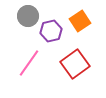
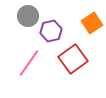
orange square: moved 12 px right, 2 px down
red square: moved 2 px left, 5 px up
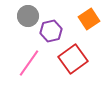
orange square: moved 3 px left, 4 px up
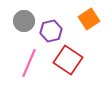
gray circle: moved 4 px left, 5 px down
red square: moved 5 px left, 1 px down; rotated 20 degrees counterclockwise
pink line: rotated 12 degrees counterclockwise
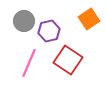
purple hexagon: moved 2 px left
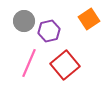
red square: moved 3 px left, 5 px down; rotated 16 degrees clockwise
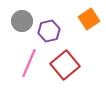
gray circle: moved 2 px left
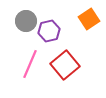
gray circle: moved 4 px right
pink line: moved 1 px right, 1 px down
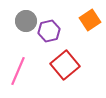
orange square: moved 1 px right, 1 px down
pink line: moved 12 px left, 7 px down
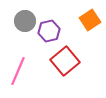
gray circle: moved 1 px left
red square: moved 4 px up
